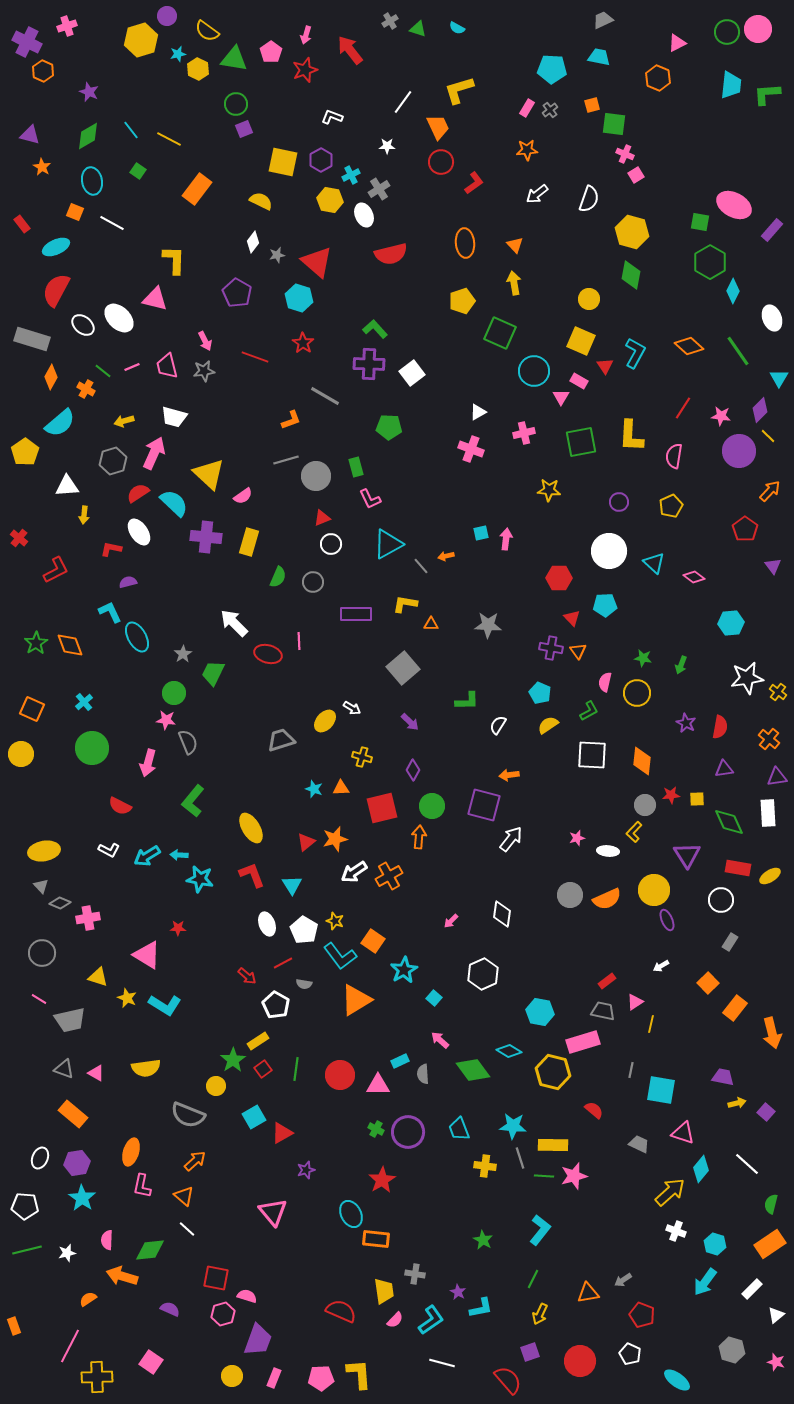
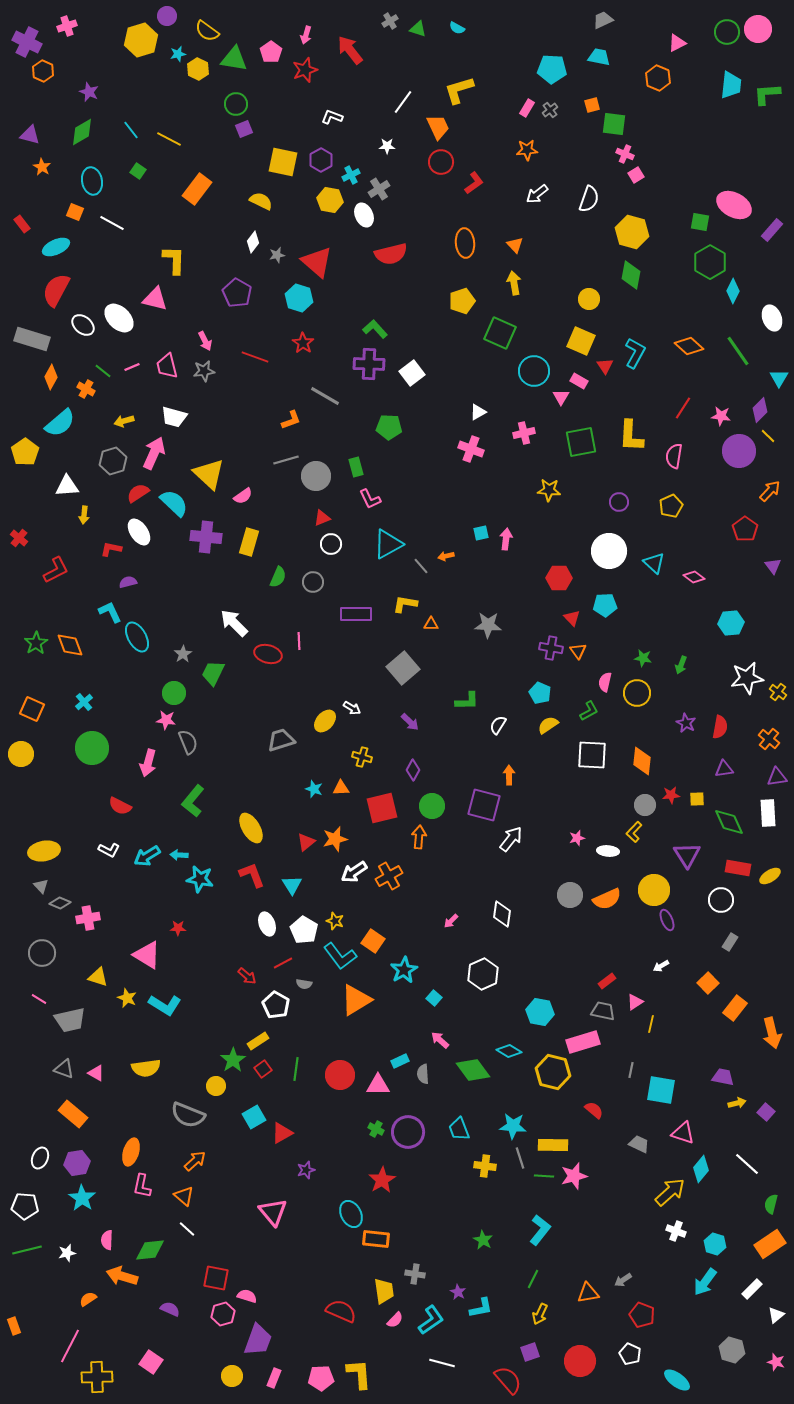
green diamond at (88, 136): moved 6 px left, 4 px up
orange arrow at (509, 775): rotated 96 degrees clockwise
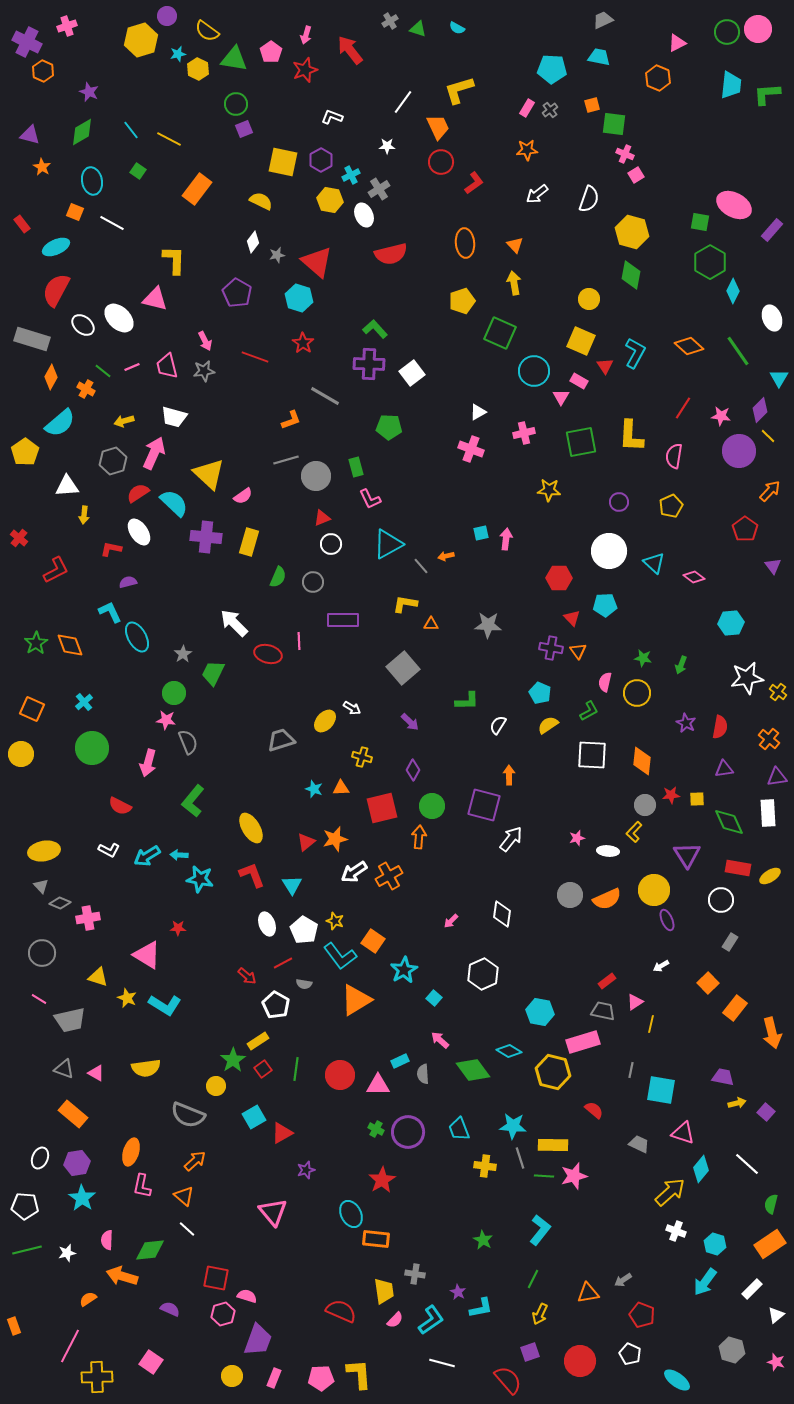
purple rectangle at (356, 614): moved 13 px left, 6 px down
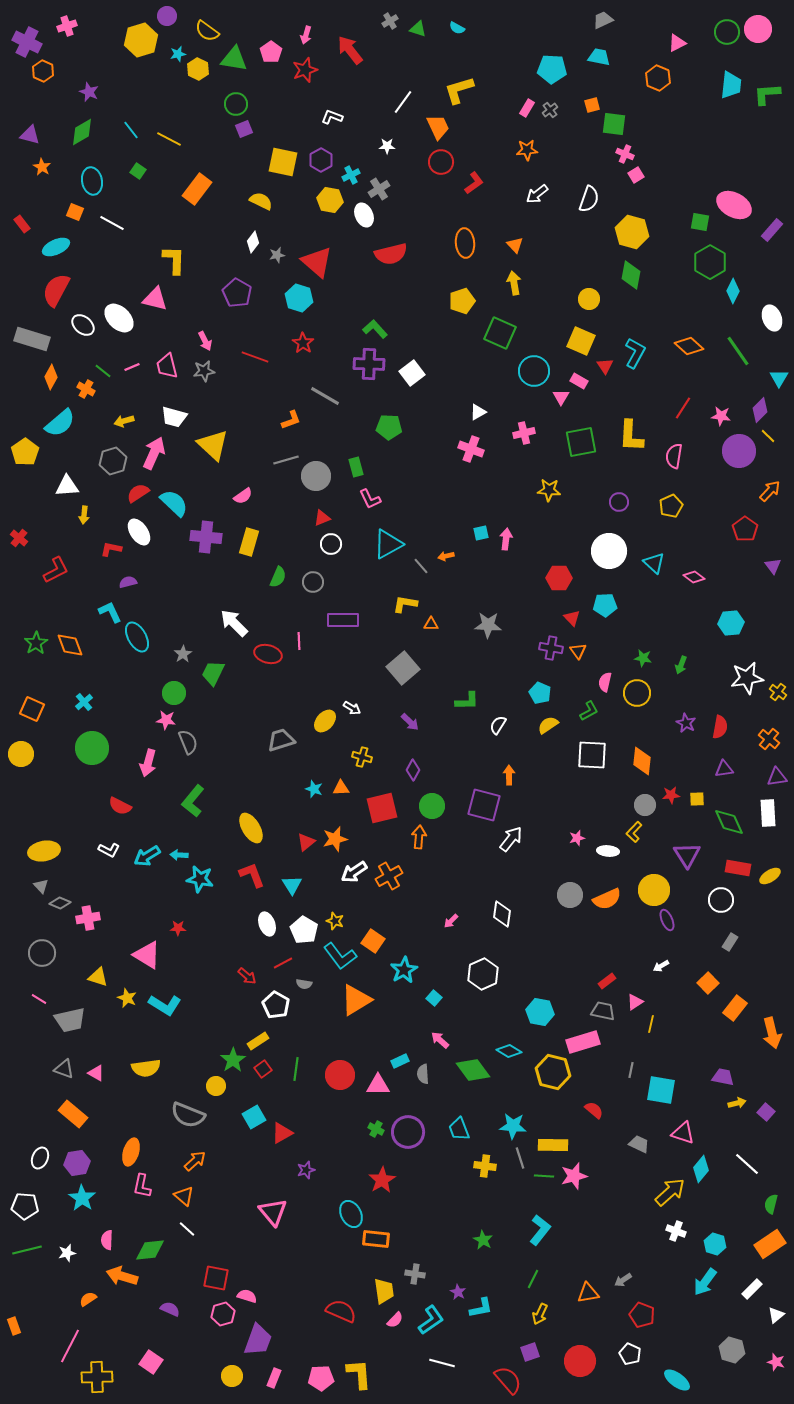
yellow triangle at (209, 474): moved 4 px right, 29 px up
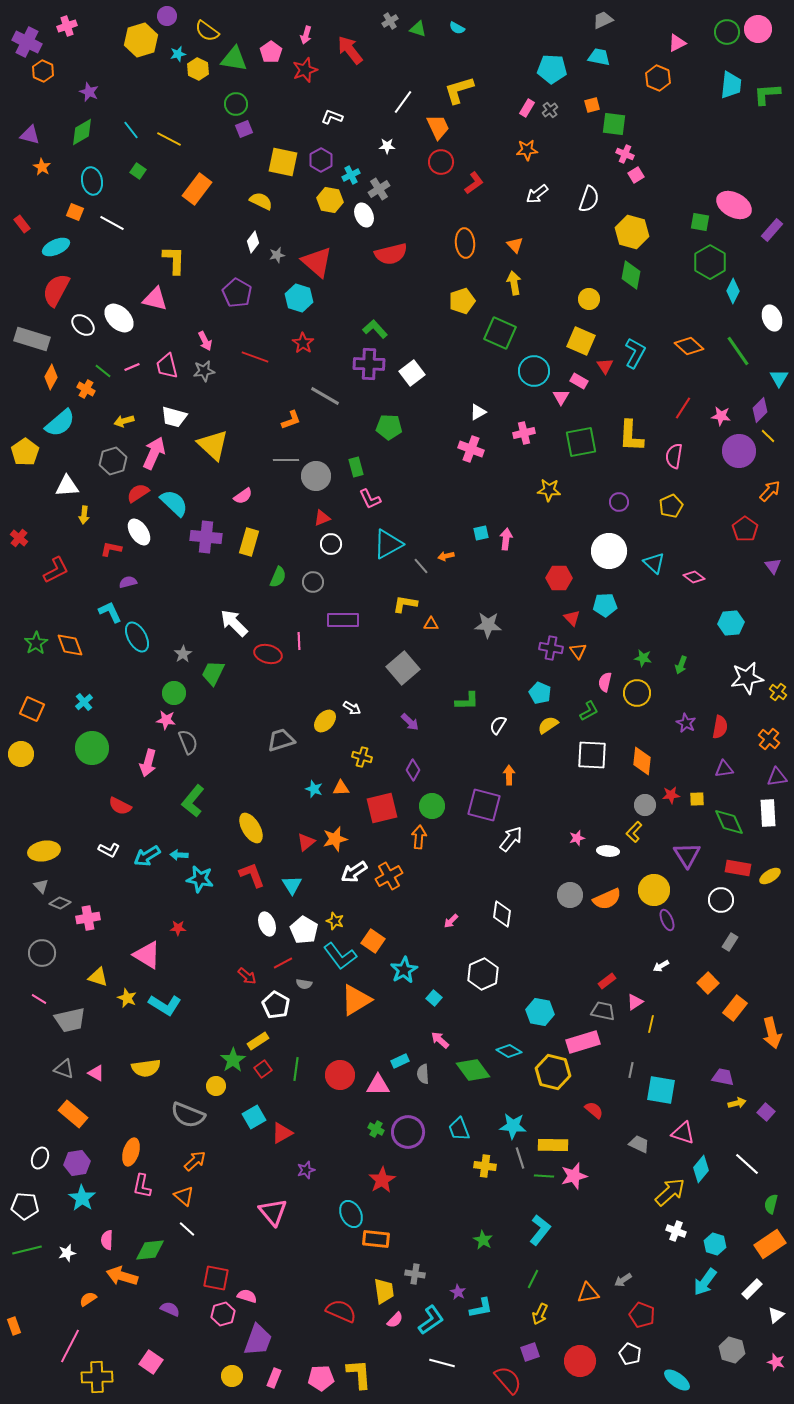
gray line at (286, 460): rotated 15 degrees clockwise
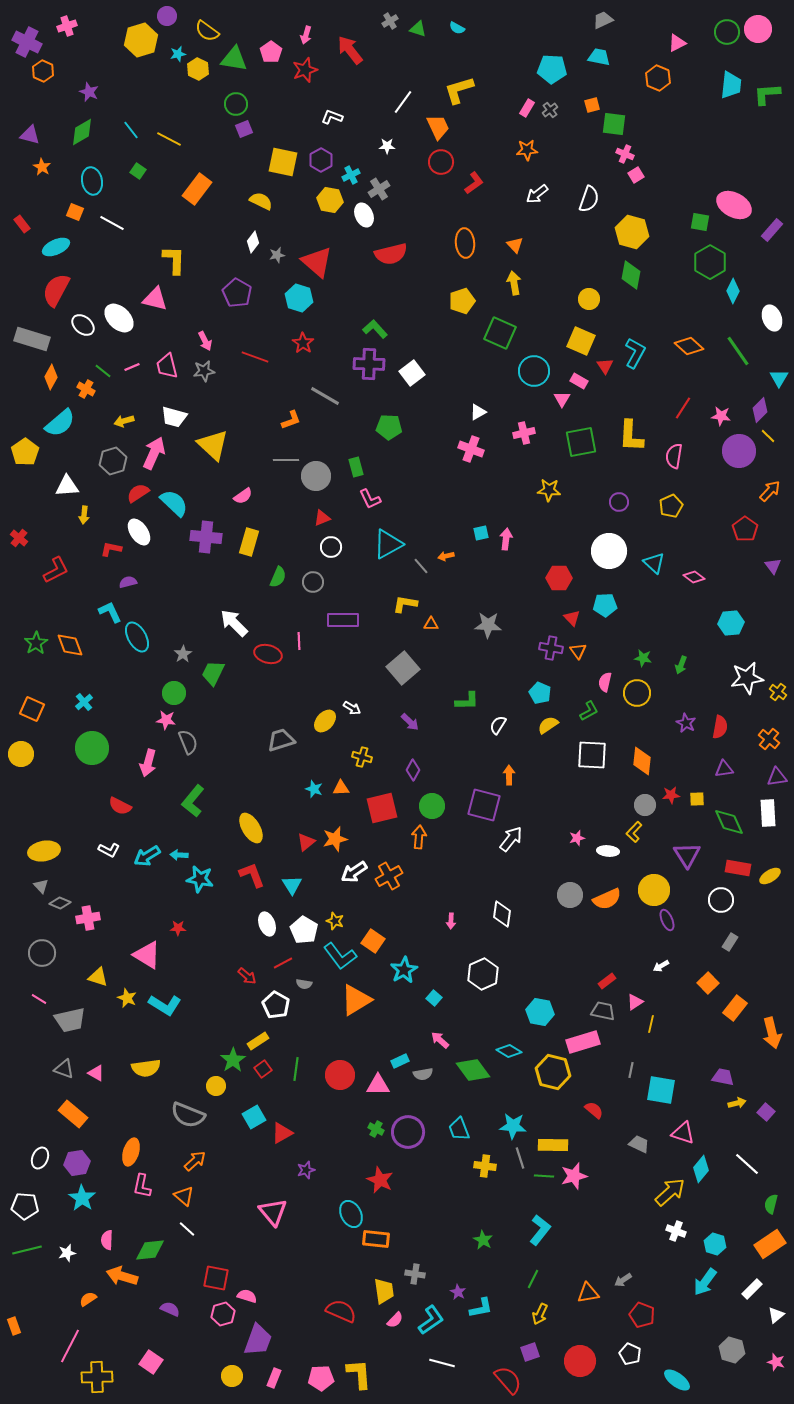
pink triangle at (561, 397): moved 1 px right, 2 px down
white circle at (331, 544): moved 3 px down
pink arrow at (451, 921): rotated 42 degrees counterclockwise
gray semicircle at (423, 1074): rotated 96 degrees counterclockwise
red star at (382, 1180): moved 2 px left; rotated 16 degrees counterclockwise
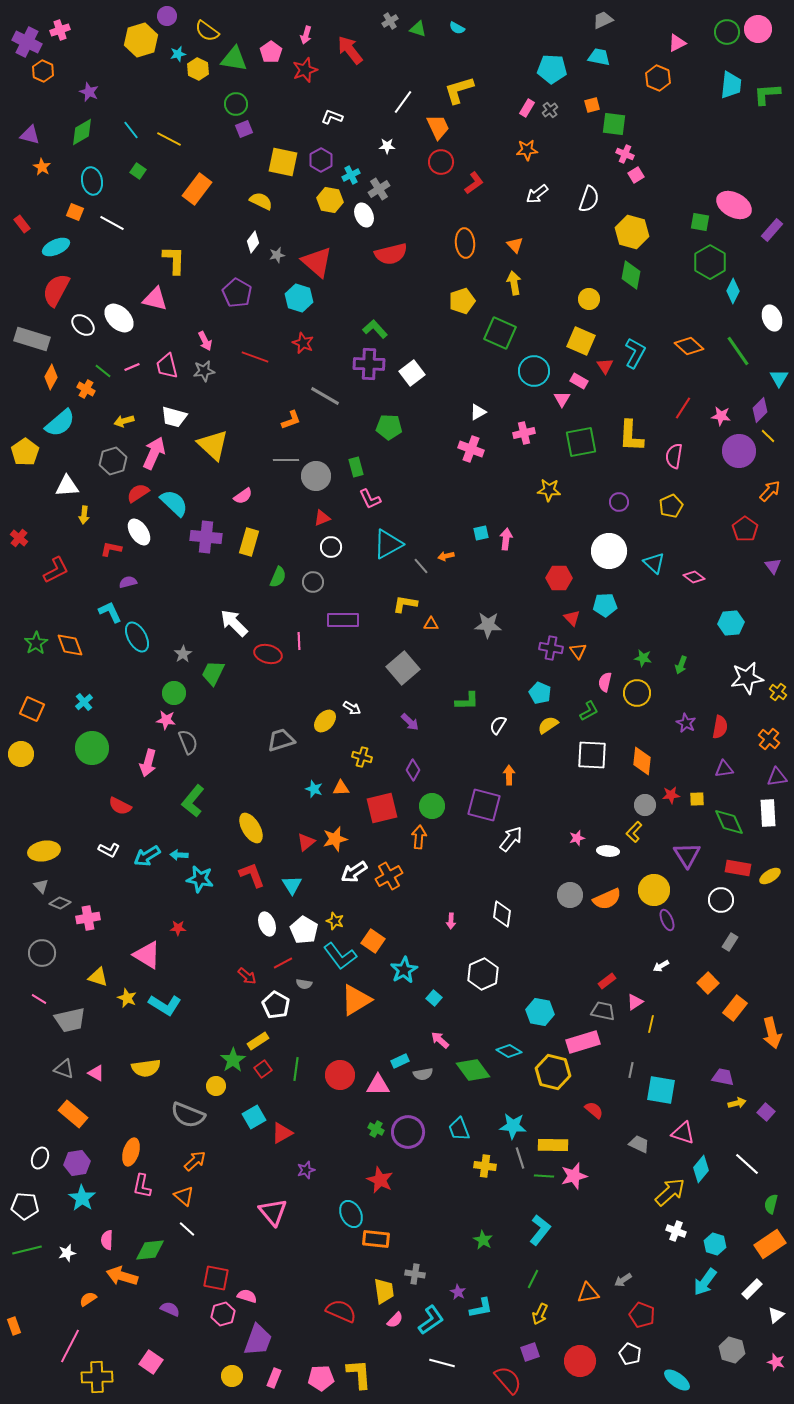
pink cross at (67, 26): moved 7 px left, 4 px down
red star at (303, 343): rotated 10 degrees counterclockwise
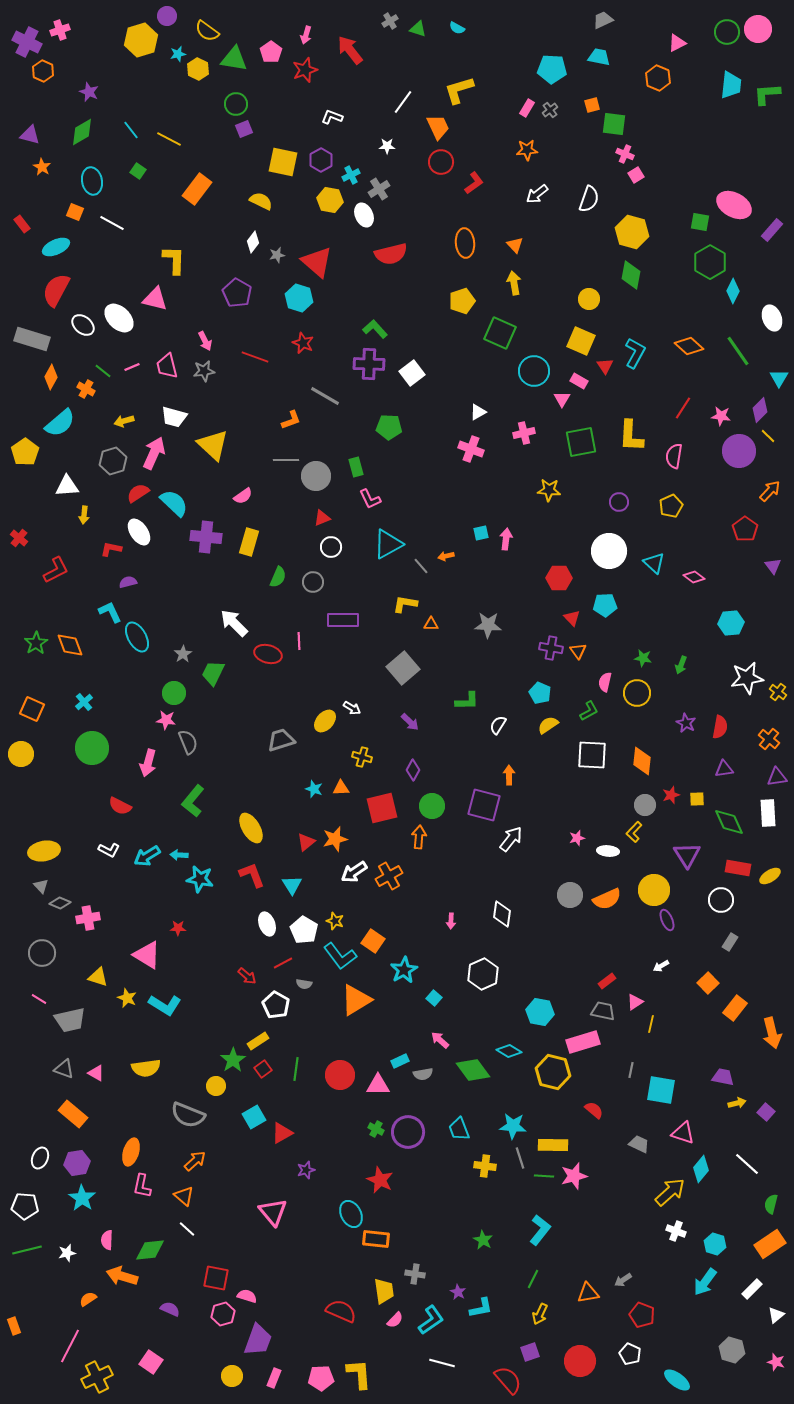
red star at (671, 795): rotated 12 degrees counterclockwise
yellow cross at (97, 1377): rotated 24 degrees counterclockwise
